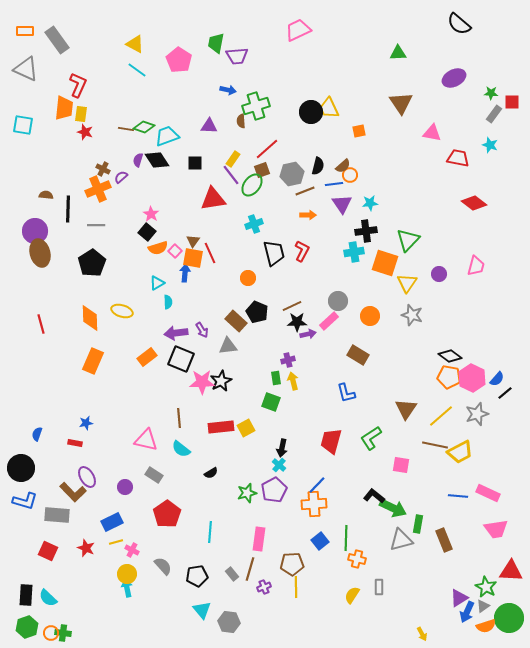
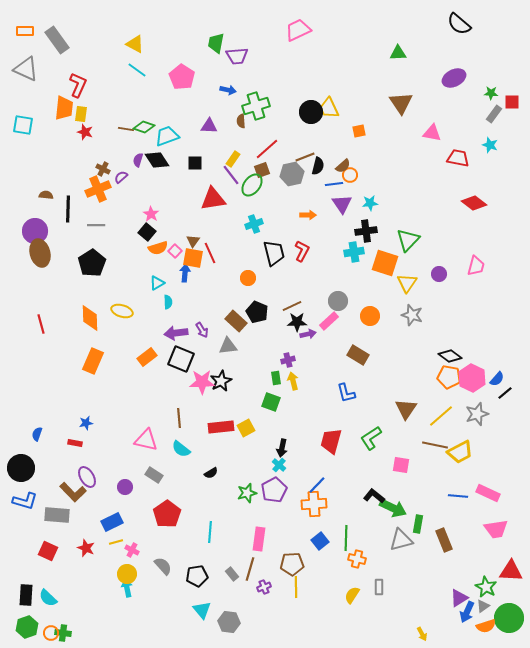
pink pentagon at (179, 60): moved 3 px right, 17 px down
brown line at (305, 191): moved 34 px up
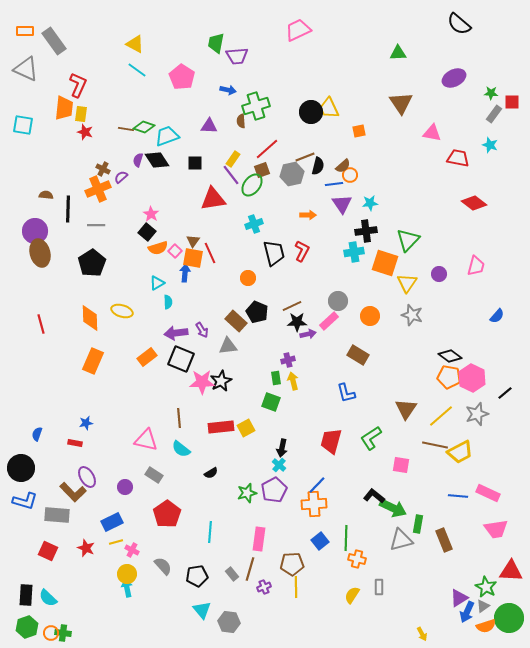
gray rectangle at (57, 40): moved 3 px left, 1 px down
blue semicircle at (497, 379): moved 63 px up
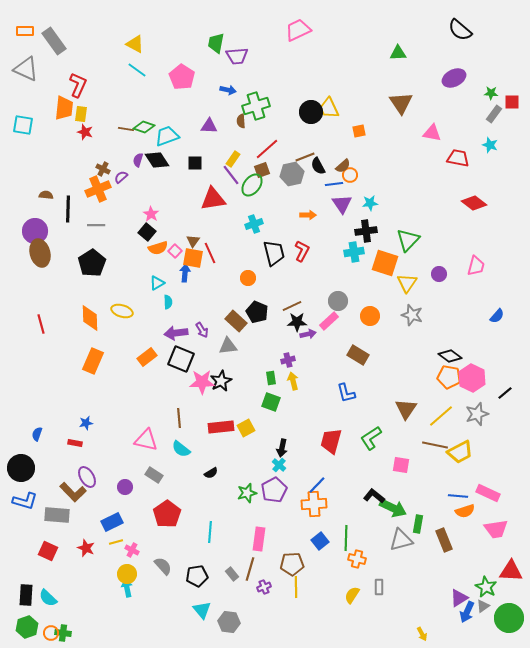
black semicircle at (459, 24): moved 1 px right, 6 px down
black semicircle at (318, 166): rotated 138 degrees clockwise
green rectangle at (276, 378): moved 5 px left
orange semicircle at (486, 626): moved 21 px left, 115 px up
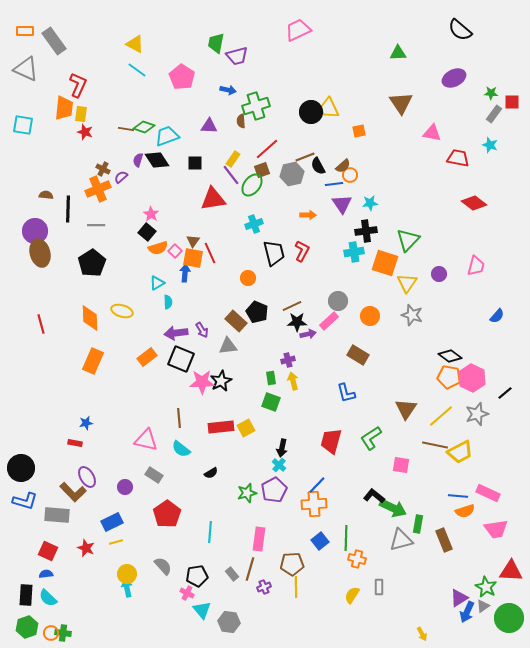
purple trapezoid at (237, 56): rotated 10 degrees counterclockwise
blue semicircle at (37, 434): moved 9 px right, 140 px down; rotated 64 degrees clockwise
pink cross at (132, 550): moved 55 px right, 43 px down
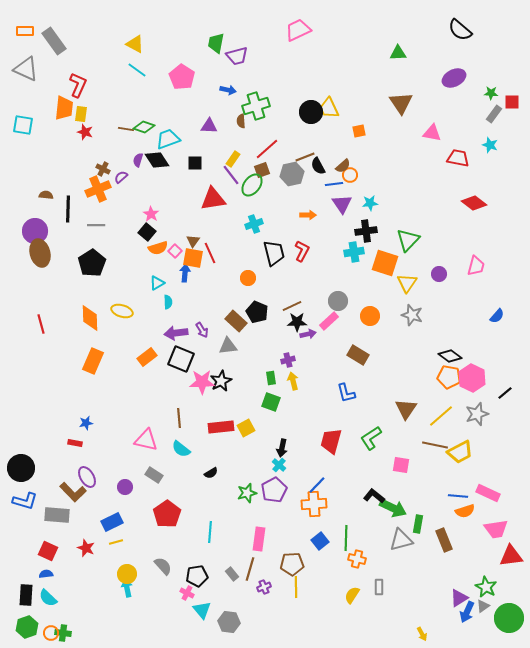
cyan trapezoid at (167, 136): moved 1 px right, 3 px down
red triangle at (511, 571): moved 15 px up; rotated 10 degrees counterclockwise
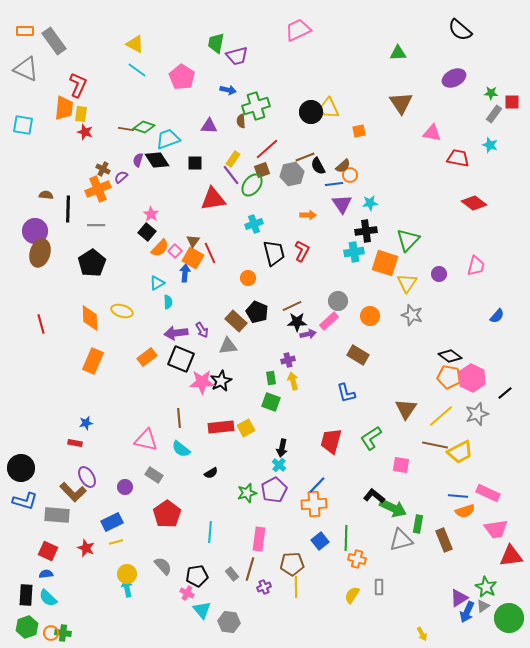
orange semicircle at (158, 248): moved 2 px right; rotated 30 degrees counterclockwise
brown ellipse at (40, 253): rotated 32 degrees clockwise
orange square at (193, 258): rotated 20 degrees clockwise
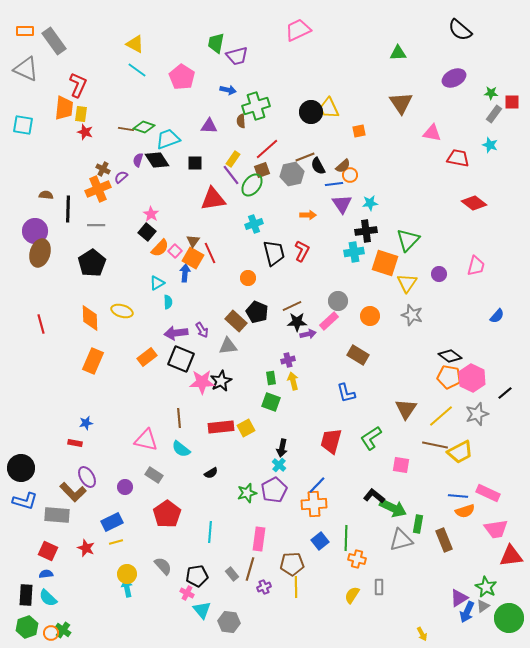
green cross at (63, 633): moved 3 px up; rotated 28 degrees clockwise
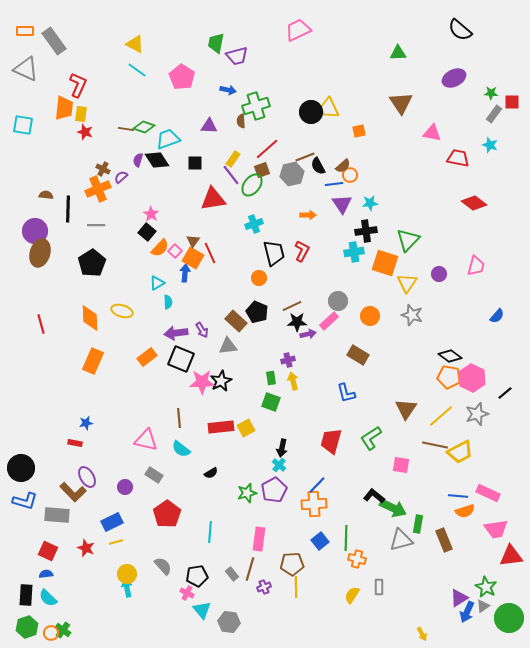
orange circle at (248, 278): moved 11 px right
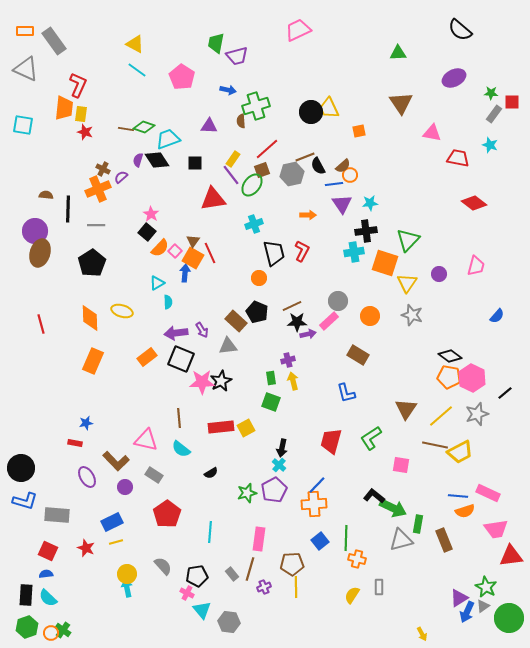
brown L-shape at (73, 492): moved 43 px right, 31 px up
